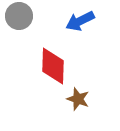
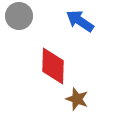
blue arrow: rotated 60 degrees clockwise
brown star: moved 1 px left
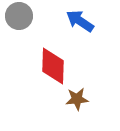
brown star: rotated 25 degrees counterclockwise
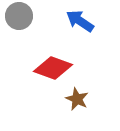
red diamond: moved 2 px down; rotated 72 degrees counterclockwise
brown star: rotated 30 degrees clockwise
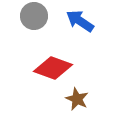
gray circle: moved 15 px right
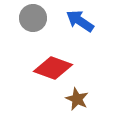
gray circle: moved 1 px left, 2 px down
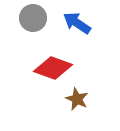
blue arrow: moved 3 px left, 2 px down
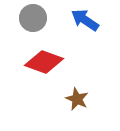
blue arrow: moved 8 px right, 3 px up
red diamond: moved 9 px left, 6 px up
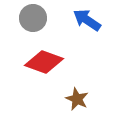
blue arrow: moved 2 px right
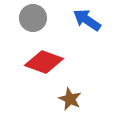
brown star: moved 7 px left
